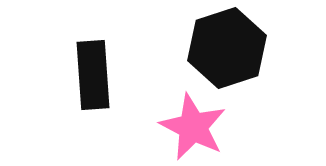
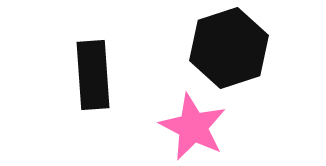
black hexagon: moved 2 px right
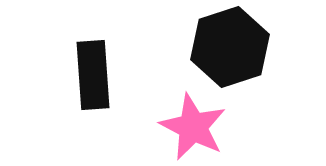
black hexagon: moved 1 px right, 1 px up
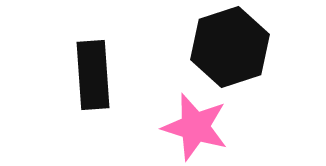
pink star: moved 2 px right; rotated 10 degrees counterclockwise
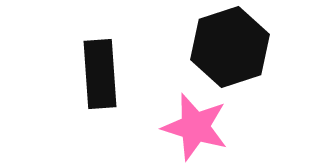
black rectangle: moved 7 px right, 1 px up
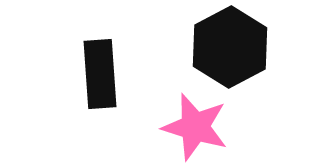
black hexagon: rotated 10 degrees counterclockwise
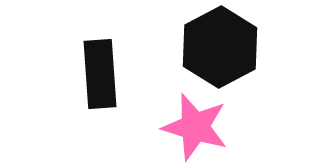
black hexagon: moved 10 px left
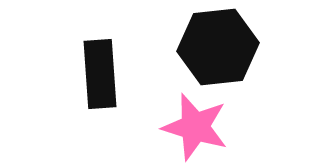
black hexagon: moved 2 px left; rotated 22 degrees clockwise
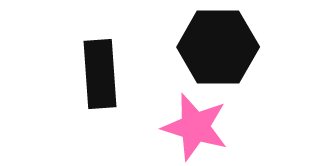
black hexagon: rotated 6 degrees clockwise
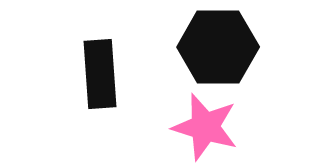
pink star: moved 10 px right
